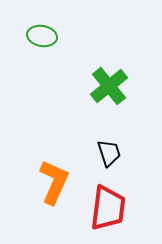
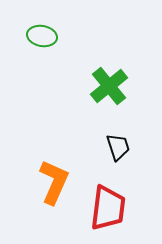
black trapezoid: moved 9 px right, 6 px up
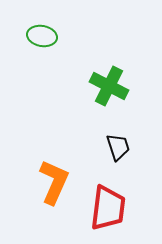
green cross: rotated 24 degrees counterclockwise
